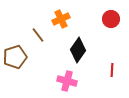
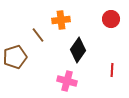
orange cross: moved 1 px down; rotated 18 degrees clockwise
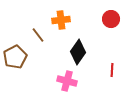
black diamond: moved 2 px down
brown pentagon: rotated 10 degrees counterclockwise
